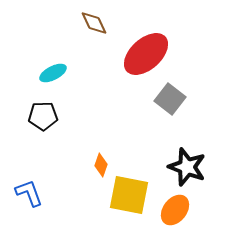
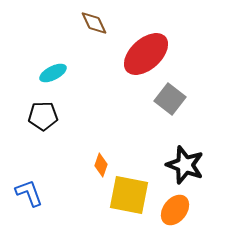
black star: moved 2 px left, 2 px up
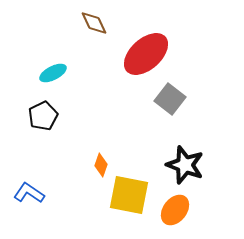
black pentagon: rotated 24 degrees counterclockwise
blue L-shape: rotated 36 degrees counterclockwise
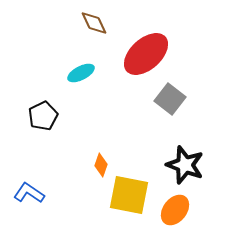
cyan ellipse: moved 28 px right
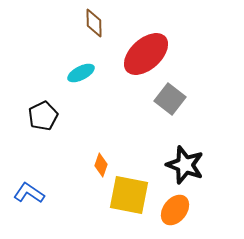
brown diamond: rotated 24 degrees clockwise
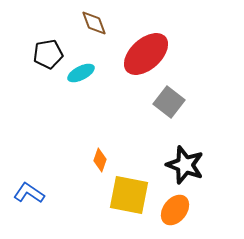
brown diamond: rotated 20 degrees counterclockwise
gray square: moved 1 px left, 3 px down
black pentagon: moved 5 px right, 62 px up; rotated 16 degrees clockwise
orange diamond: moved 1 px left, 5 px up
